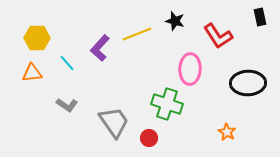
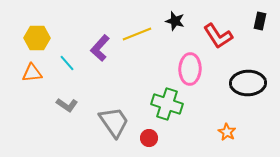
black rectangle: moved 4 px down; rotated 24 degrees clockwise
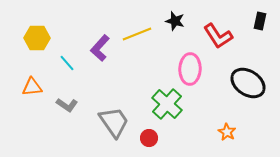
orange triangle: moved 14 px down
black ellipse: rotated 36 degrees clockwise
green cross: rotated 24 degrees clockwise
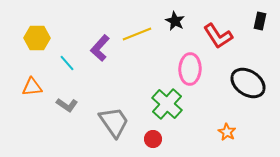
black star: rotated 12 degrees clockwise
red circle: moved 4 px right, 1 px down
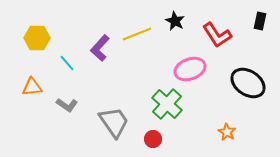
red L-shape: moved 1 px left, 1 px up
pink ellipse: rotated 68 degrees clockwise
